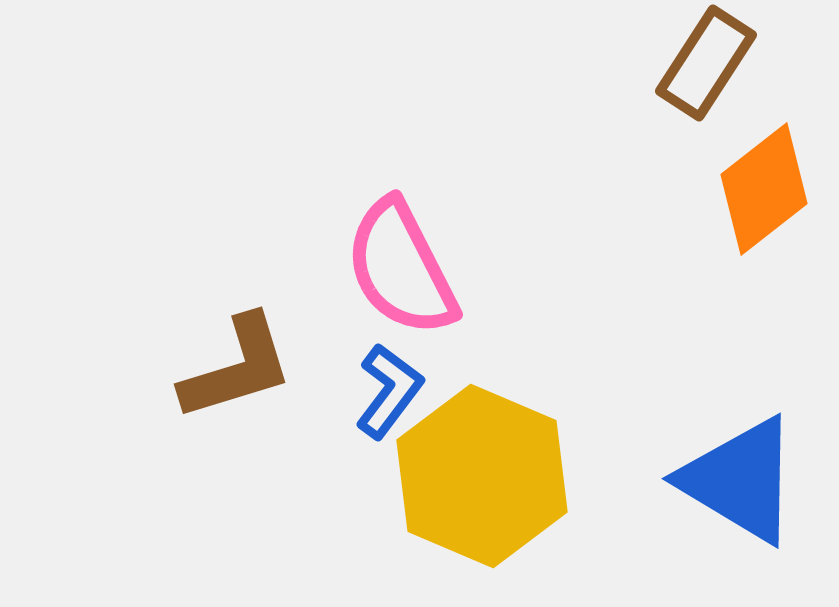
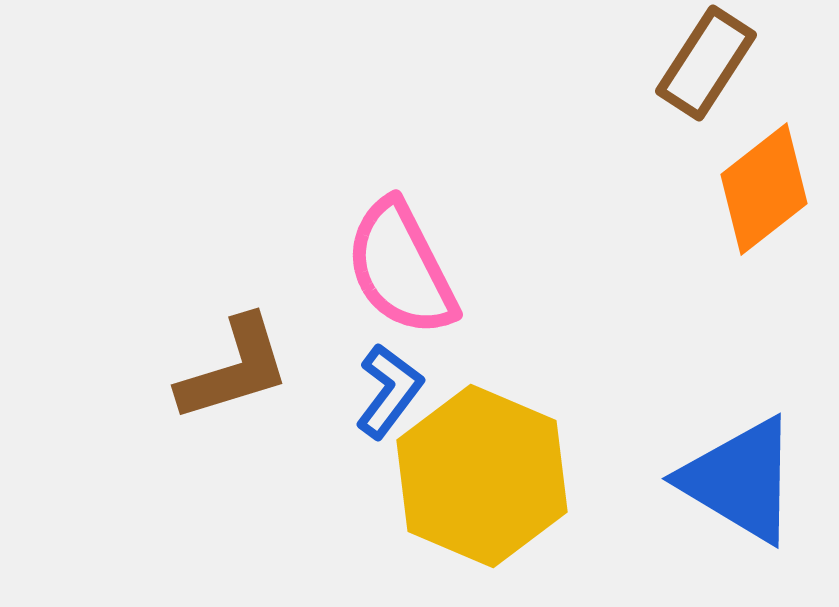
brown L-shape: moved 3 px left, 1 px down
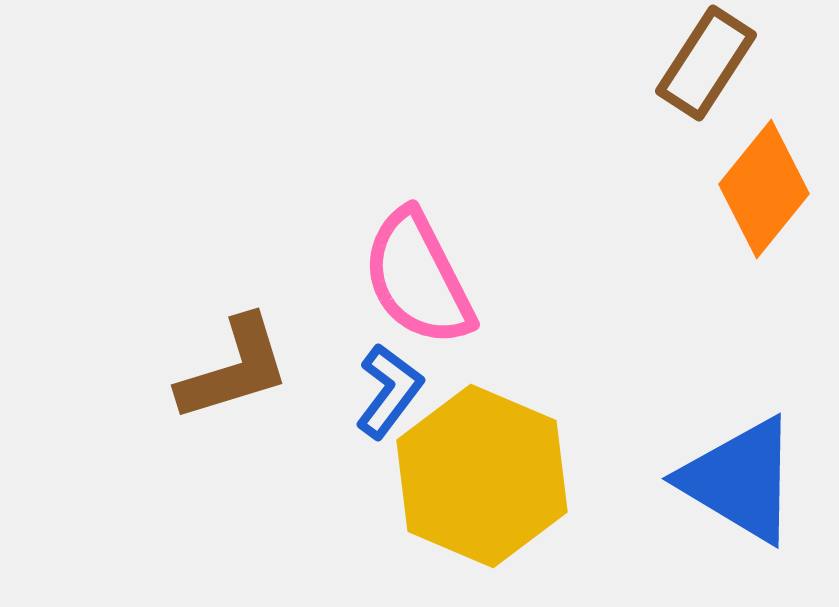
orange diamond: rotated 13 degrees counterclockwise
pink semicircle: moved 17 px right, 10 px down
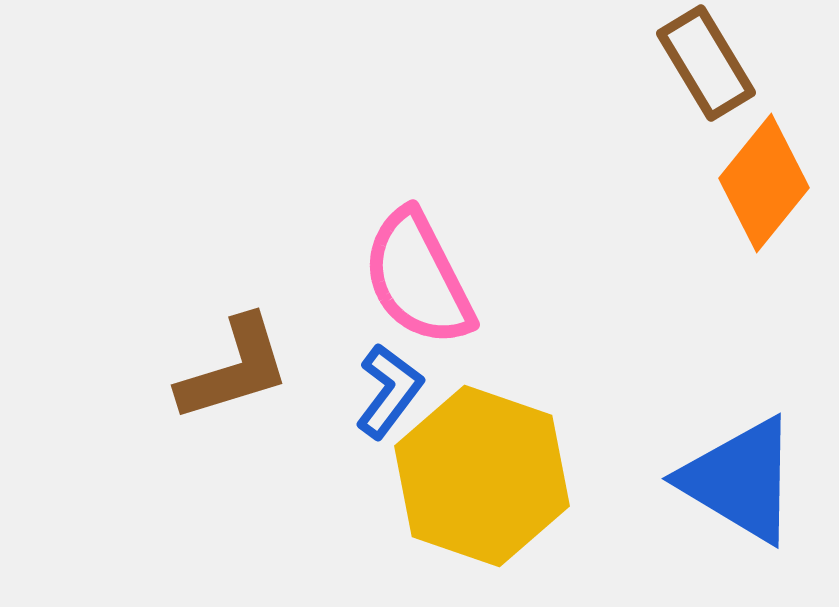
brown rectangle: rotated 64 degrees counterclockwise
orange diamond: moved 6 px up
yellow hexagon: rotated 4 degrees counterclockwise
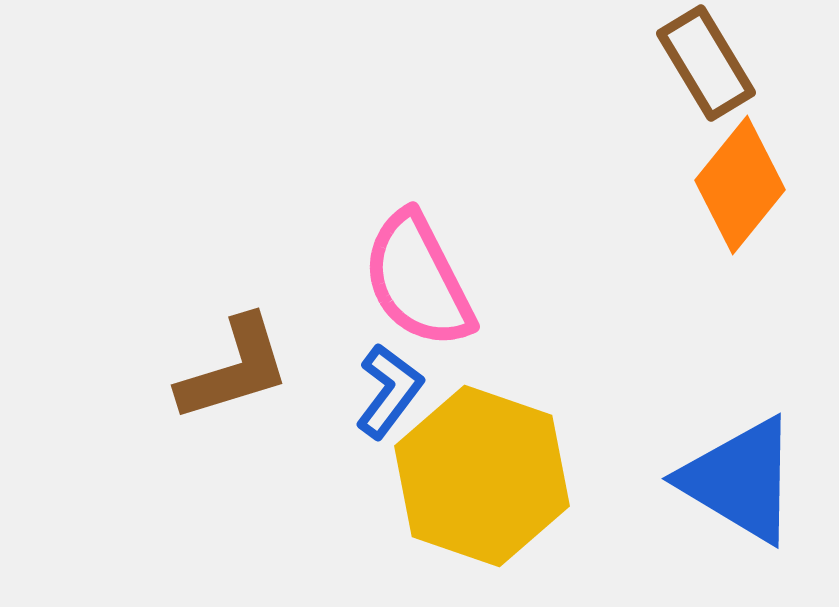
orange diamond: moved 24 px left, 2 px down
pink semicircle: moved 2 px down
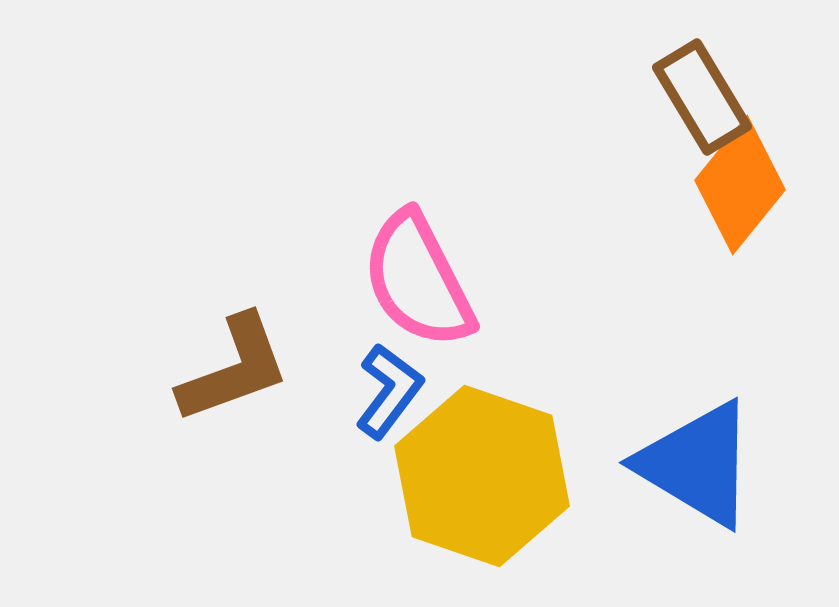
brown rectangle: moved 4 px left, 34 px down
brown L-shape: rotated 3 degrees counterclockwise
blue triangle: moved 43 px left, 16 px up
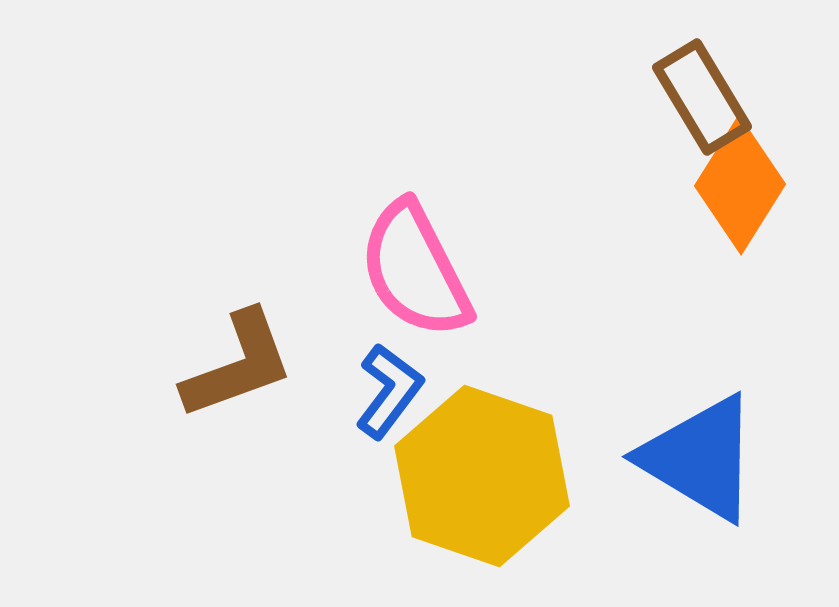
orange diamond: rotated 7 degrees counterclockwise
pink semicircle: moved 3 px left, 10 px up
brown L-shape: moved 4 px right, 4 px up
blue triangle: moved 3 px right, 6 px up
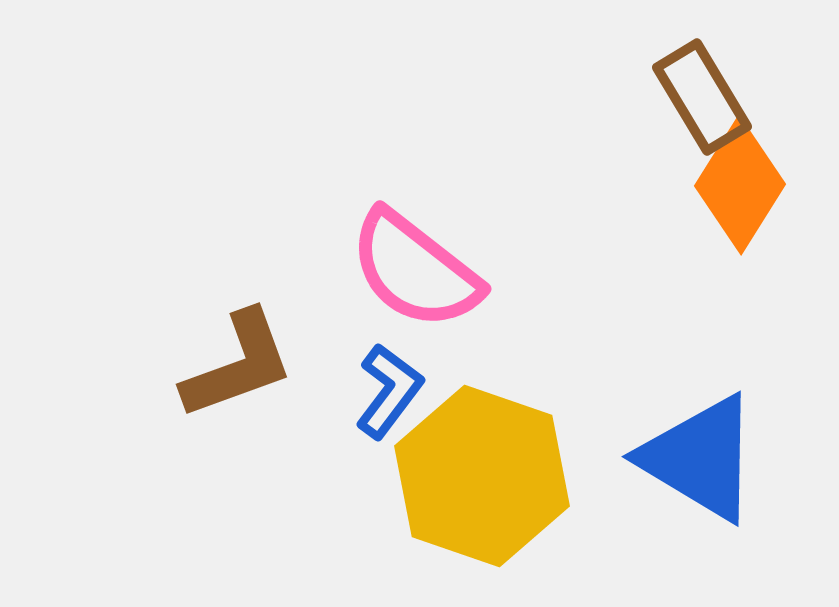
pink semicircle: rotated 25 degrees counterclockwise
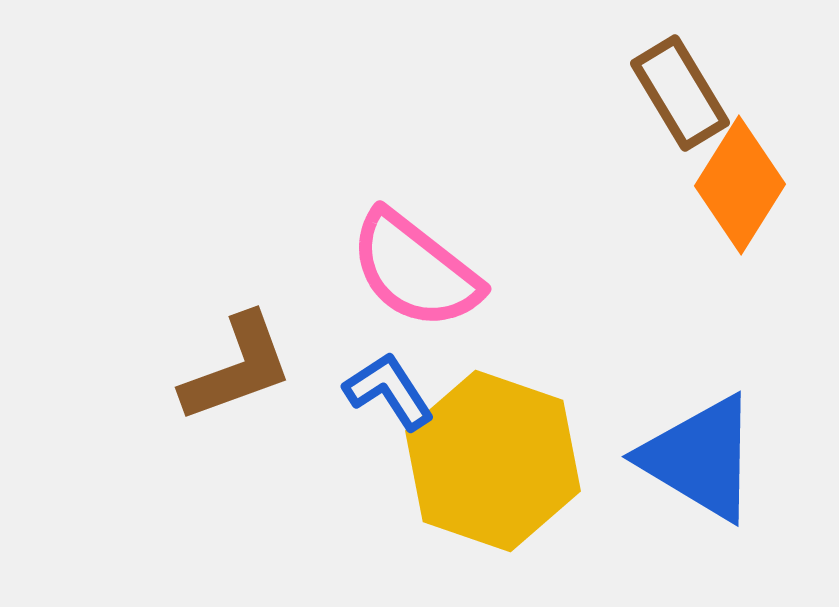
brown rectangle: moved 22 px left, 4 px up
brown L-shape: moved 1 px left, 3 px down
blue L-shape: rotated 70 degrees counterclockwise
yellow hexagon: moved 11 px right, 15 px up
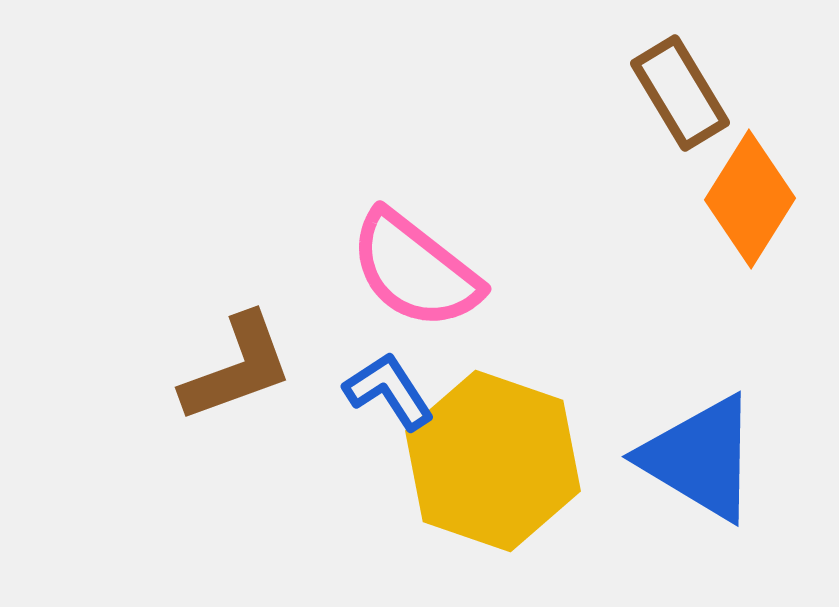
orange diamond: moved 10 px right, 14 px down
